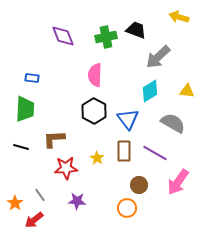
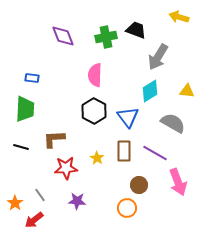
gray arrow: rotated 16 degrees counterclockwise
blue triangle: moved 2 px up
pink arrow: rotated 56 degrees counterclockwise
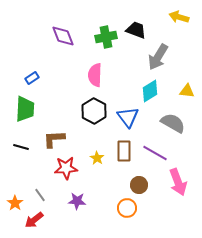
blue rectangle: rotated 40 degrees counterclockwise
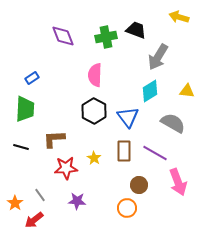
yellow star: moved 3 px left
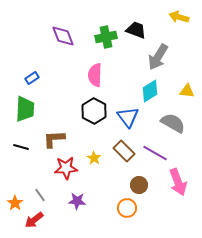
brown rectangle: rotated 45 degrees counterclockwise
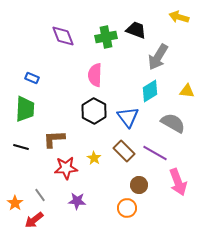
blue rectangle: rotated 56 degrees clockwise
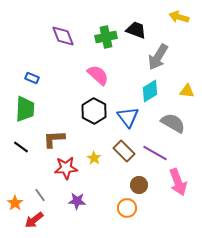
pink semicircle: moved 3 px right; rotated 130 degrees clockwise
black line: rotated 21 degrees clockwise
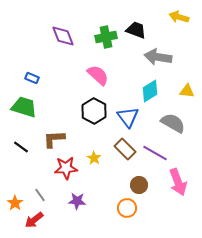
gray arrow: rotated 68 degrees clockwise
green trapezoid: moved 1 px left, 2 px up; rotated 76 degrees counterclockwise
brown rectangle: moved 1 px right, 2 px up
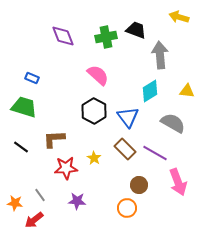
gray arrow: moved 2 px right, 2 px up; rotated 76 degrees clockwise
orange star: rotated 28 degrees counterclockwise
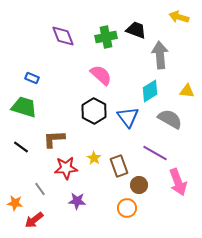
pink semicircle: moved 3 px right
gray semicircle: moved 3 px left, 4 px up
brown rectangle: moved 6 px left, 17 px down; rotated 25 degrees clockwise
gray line: moved 6 px up
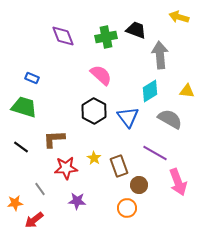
orange star: rotated 14 degrees counterclockwise
